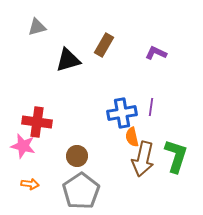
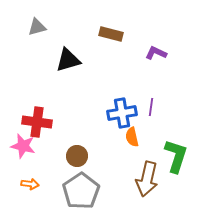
brown rectangle: moved 7 px right, 11 px up; rotated 75 degrees clockwise
brown arrow: moved 4 px right, 20 px down
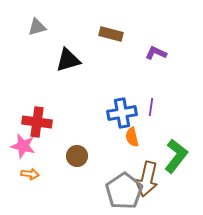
green L-shape: rotated 20 degrees clockwise
orange arrow: moved 10 px up
gray pentagon: moved 43 px right
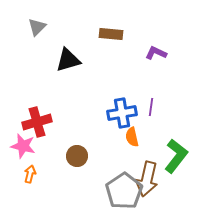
gray triangle: rotated 30 degrees counterclockwise
brown rectangle: rotated 10 degrees counterclockwise
red cross: rotated 24 degrees counterclockwise
orange arrow: rotated 84 degrees counterclockwise
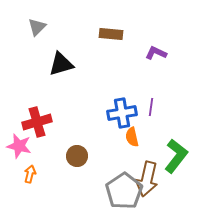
black triangle: moved 7 px left, 4 px down
pink star: moved 4 px left
